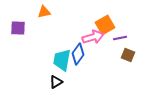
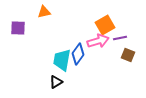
pink arrow: moved 5 px right, 4 px down
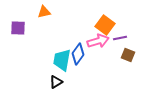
orange square: rotated 24 degrees counterclockwise
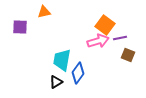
purple square: moved 2 px right, 1 px up
blue diamond: moved 19 px down
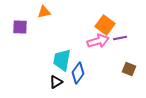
brown square: moved 1 px right, 14 px down
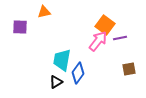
pink arrow: rotated 35 degrees counterclockwise
brown square: rotated 32 degrees counterclockwise
